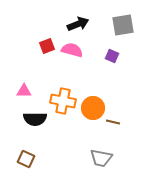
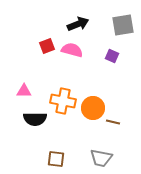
brown square: moved 30 px right; rotated 18 degrees counterclockwise
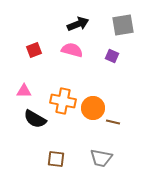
red square: moved 13 px left, 4 px down
black semicircle: rotated 30 degrees clockwise
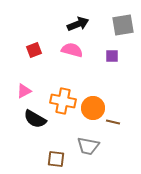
purple square: rotated 24 degrees counterclockwise
pink triangle: rotated 28 degrees counterclockwise
gray trapezoid: moved 13 px left, 12 px up
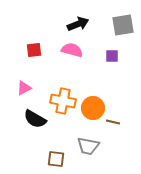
red square: rotated 14 degrees clockwise
pink triangle: moved 3 px up
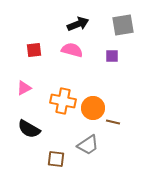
black semicircle: moved 6 px left, 10 px down
gray trapezoid: moved 1 px up; rotated 45 degrees counterclockwise
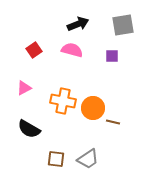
red square: rotated 28 degrees counterclockwise
gray trapezoid: moved 14 px down
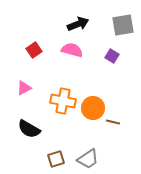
purple square: rotated 32 degrees clockwise
brown square: rotated 24 degrees counterclockwise
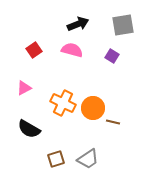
orange cross: moved 2 px down; rotated 15 degrees clockwise
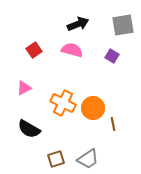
brown line: moved 2 px down; rotated 64 degrees clockwise
